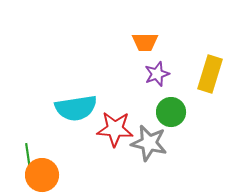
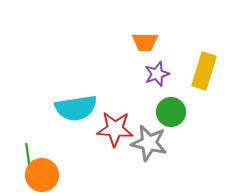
yellow rectangle: moved 6 px left, 3 px up
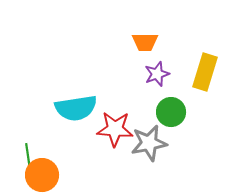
yellow rectangle: moved 1 px right, 1 px down
gray star: rotated 24 degrees counterclockwise
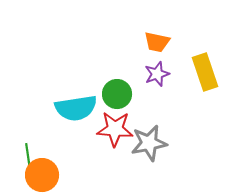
orange trapezoid: moved 12 px right; rotated 12 degrees clockwise
yellow rectangle: rotated 36 degrees counterclockwise
green circle: moved 54 px left, 18 px up
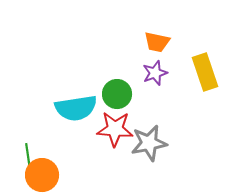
purple star: moved 2 px left, 1 px up
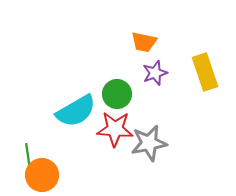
orange trapezoid: moved 13 px left
cyan semicircle: moved 3 px down; rotated 21 degrees counterclockwise
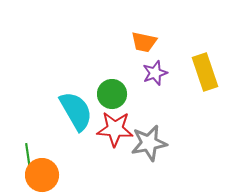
green circle: moved 5 px left
cyan semicircle: rotated 90 degrees counterclockwise
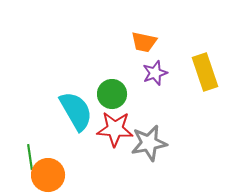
green line: moved 2 px right, 1 px down
orange circle: moved 6 px right
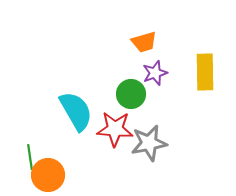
orange trapezoid: rotated 28 degrees counterclockwise
yellow rectangle: rotated 18 degrees clockwise
green circle: moved 19 px right
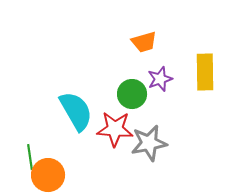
purple star: moved 5 px right, 6 px down
green circle: moved 1 px right
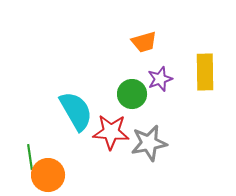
red star: moved 4 px left, 3 px down
